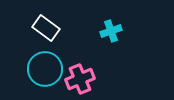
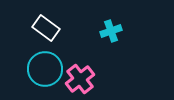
pink cross: rotated 16 degrees counterclockwise
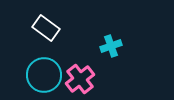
cyan cross: moved 15 px down
cyan circle: moved 1 px left, 6 px down
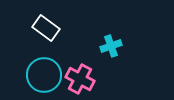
pink cross: rotated 24 degrees counterclockwise
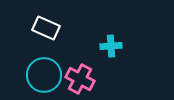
white rectangle: rotated 12 degrees counterclockwise
cyan cross: rotated 15 degrees clockwise
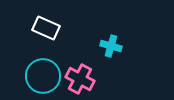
cyan cross: rotated 20 degrees clockwise
cyan circle: moved 1 px left, 1 px down
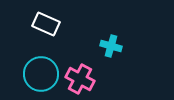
white rectangle: moved 4 px up
cyan circle: moved 2 px left, 2 px up
